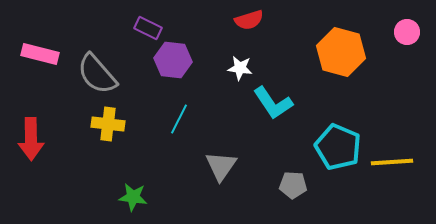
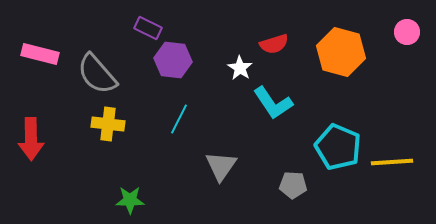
red semicircle: moved 25 px right, 24 px down
white star: rotated 25 degrees clockwise
green star: moved 3 px left, 3 px down; rotated 8 degrees counterclockwise
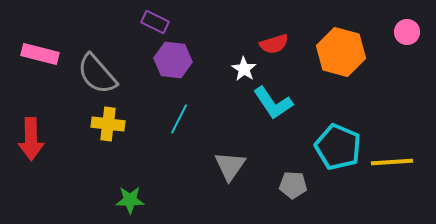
purple rectangle: moved 7 px right, 6 px up
white star: moved 4 px right, 1 px down
gray triangle: moved 9 px right
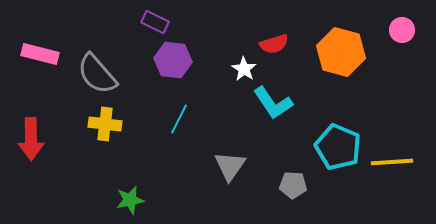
pink circle: moved 5 px left, 2 px up
yellow cross: moved 3 px left
green star: rotated 12 degrees counterclockwise
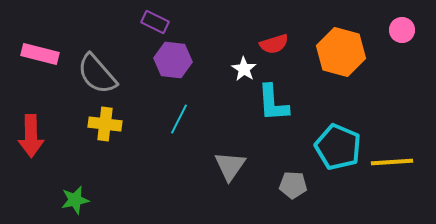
cyan L-shape: rotated 30 degrees clockwise
red arrow: moved 3 px up
green star: moved 55 px left
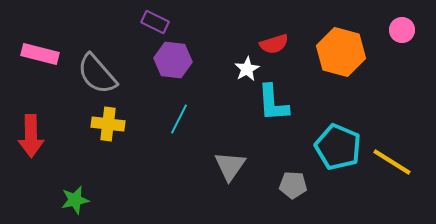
white star: moved 3 px right; rotated 10 degrees clockwise
yellow cross: moved 3 px right
yellow line: rotated 36 degrees clockwise
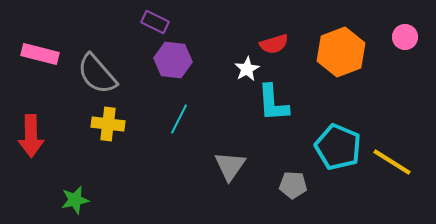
pink circle: moved 3 px right, 7 px down
orange hexagon: rotated 24 degrees clockwise
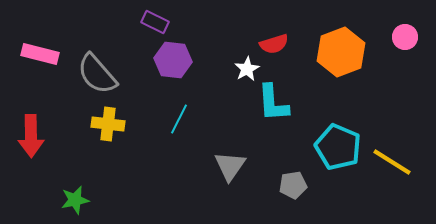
gray pentagon: rotated 12 degrees counterclockwise
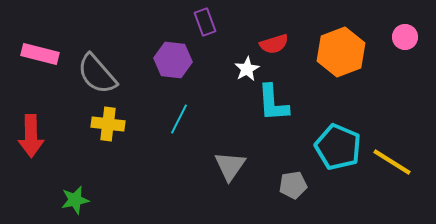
purple rectangle: moved 50 px right; rotated 44 degrees clockwise
